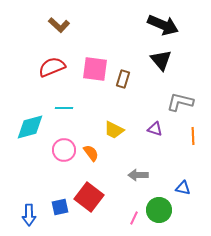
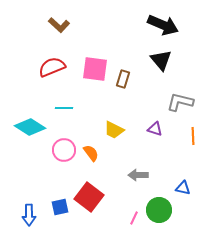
cyan diamond: rotated 48 degrees clockwise
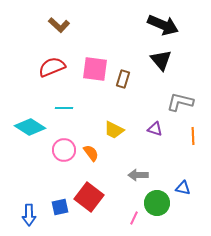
green circle: moved 2 px left, 7 px up
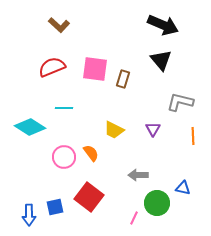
purple triangle: moved 2 px left; rotated 42 degrees clockwise
pink circle: moved 7 px down
blue square: moved 5 px left
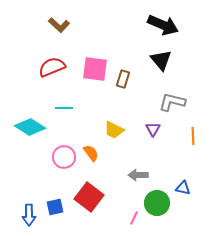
gray L-shape: moved 8 px left
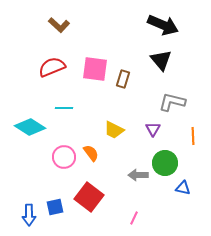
green circle: moved 8 px right, 40 px up
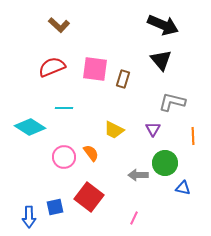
blue arrow: moved 2 px down
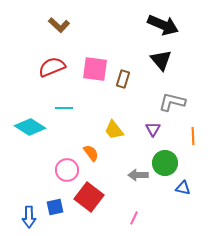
yellow trapezoid: rotated 25 degrees clockwise
pink circle: moved 3 px right, 13 px down
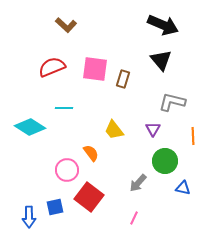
brown L-shape: moved 7 px right
green circle: moved 2 px up
gray arrow: moved 8 px down; rotated 48 degrees counterclockwise
